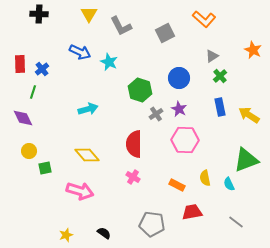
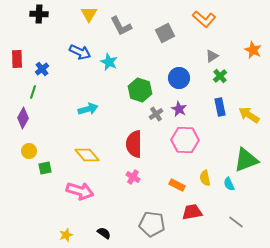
red rectangle: moved 3 px left, 5 px up
purple diamond: rotated 55 degrees clockwise
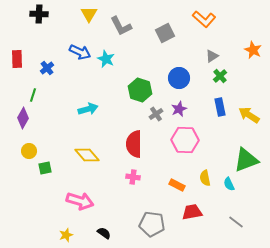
cyan star: moved 3 px left, 3 px up
blue cross: moved 5 px right, 1 px up
green line: moved 3 px down
purple star: rotated 21 degrees clockwise
pink cross: rotated 24 degrees counterclockwise
pink arrow: moved 10 px down
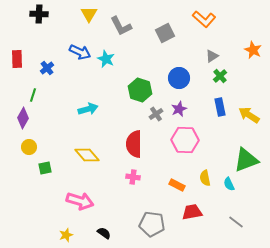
yellow circle: moved 4 px up
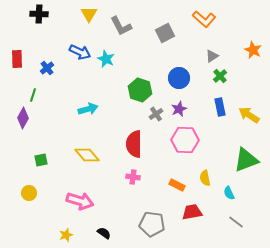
yellow circle: moved 46 px down
green square: moved 4 px left, 8 px up
cyan semicircle: moved 9 px down
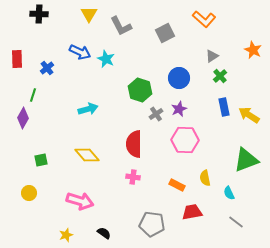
blue rectangle: moved 4 px right
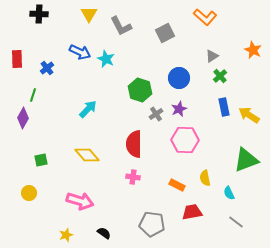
orange L-shape: moved 1 px right, 2 px up
cyan arrow: rotated 30 degrees counterclockwise
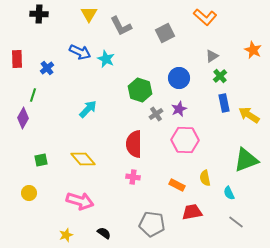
blue rectangle: moved 4 px up
yellow diamond: moved 4 px left, 4 px down
